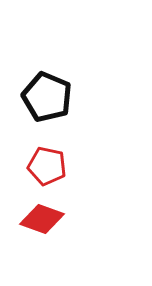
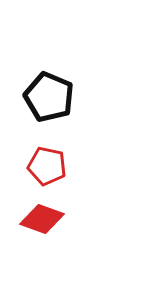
black pentagon: moved 2 px right
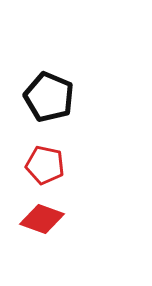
red pentagon: moved 2 px left, 1 px up
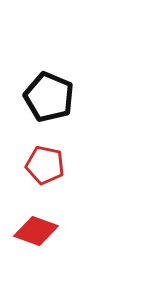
red diamond: moved 6 px left, 12 px down
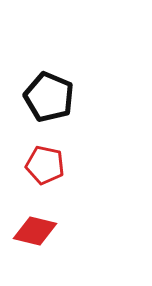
red diamond: moved 1 px left; rotated 6 degrees counterclockwise
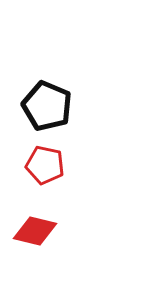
black pentagon: moved 2 px left, 9 px down
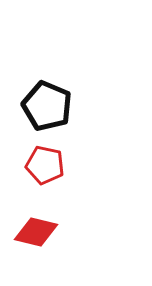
red diamond: moved 1 px right, 1 px down
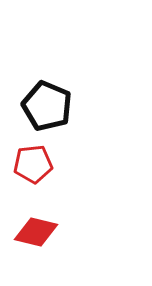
red pentagon: moved 12 px left, 1 px up; rotated 18 degrees counterclockwise
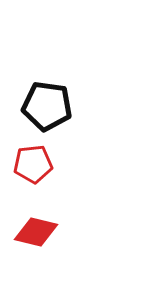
black pentagon: rotated 15 degrees counterclockwise
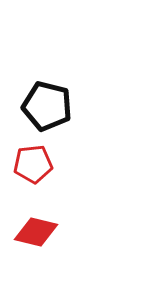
black pentagon: rotated 6 degrees clockwise
